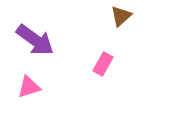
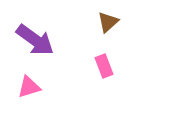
brown triangle: moved 13 px left, 6 px down
pink rectangle: moved 1 px right, 2 px down; rotated 50 degrees counterclockwise
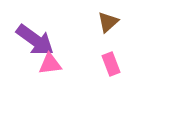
pink rectangle: moved 7 px right, 2 px up
pink triangle: moved 21 px right, 23 px up; rotated 10 degrees clockwise
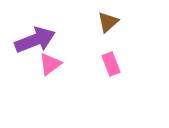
purple arrow: rotated 57 degrees counterclockwise
pink triangle: rotated 30 degrees counterclockwise
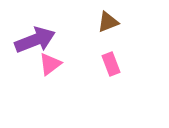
brown triangle: rotated 20 degrees clockwise
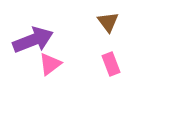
brown triangle: rotated 45 degrees counterclockwise
purple arrow: moved 2 px left
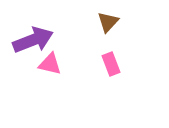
brown triangle: rotated 20 degrees clockwise
pink triangle: rotated 50 degrees clockwise
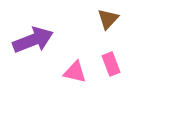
brown triangle: moved 3 px up
pink triangle: moved 25 px right, 8 px down
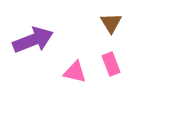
brown triangle: moved 3 px right, 4 px down; rotated 15 degrees counterclockwise
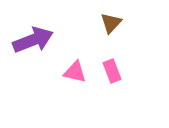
brown triangle: rotated 15 degrees clockwise
pink rectangle: moved 1 px right, 7 px down
